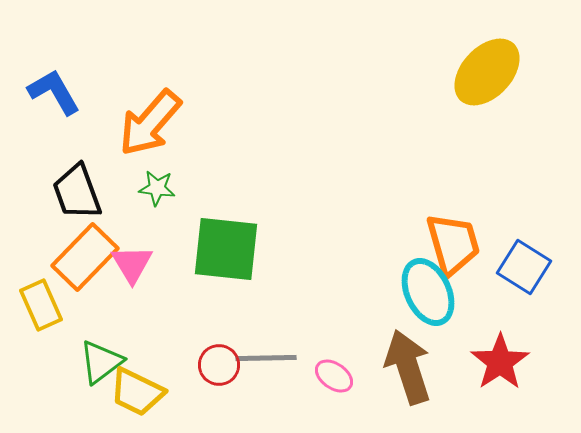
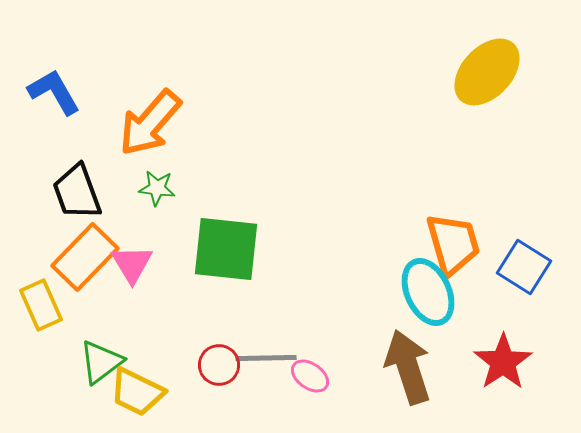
red star: moved 3 px right
pink ellipse: moved 24 px left
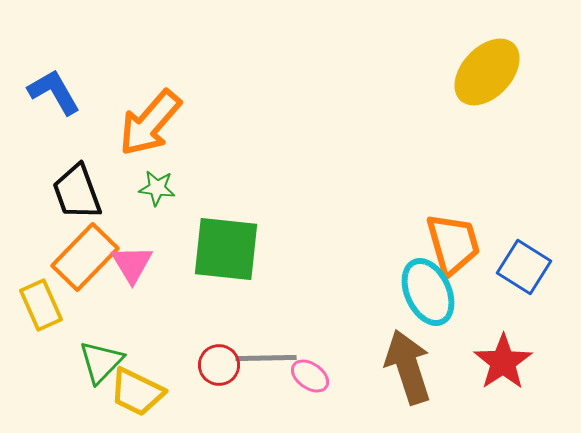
green triangle: rotated 9 degrees counterclockwise
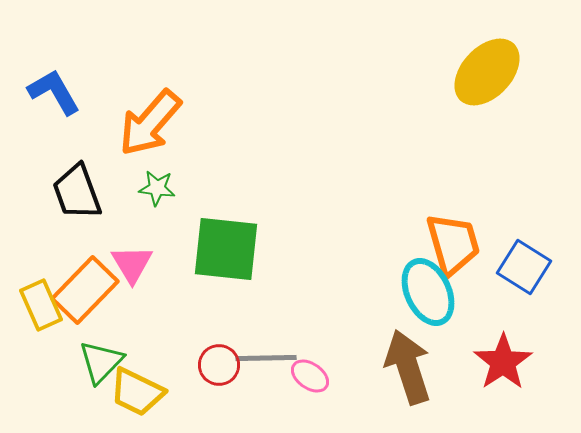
orange rectangle: moved 33 px down
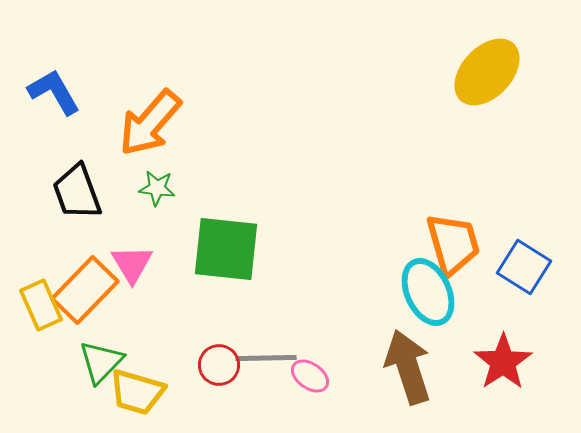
yellow trapezoid: rotated 10 degrees counterclockwise
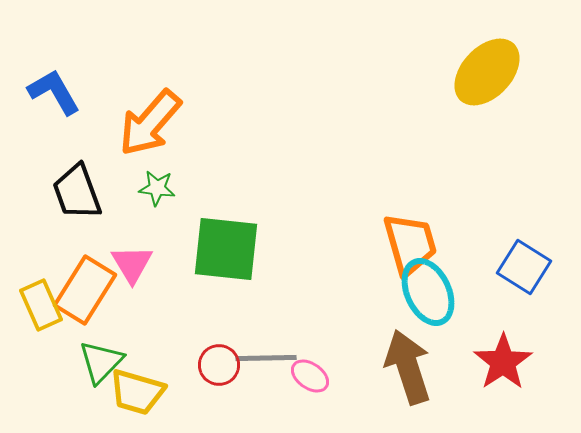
orange trapezoid: moved 43 px left
orange rectangle: rotated 12 degrees counterclockwise
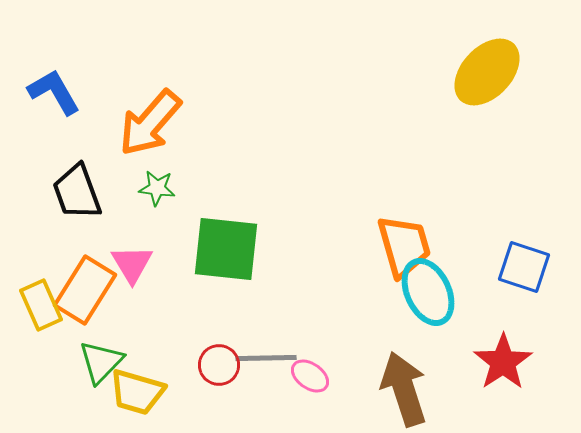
orange trapezoid: moved 6 px left, 2 px down
blue square: rotated 14 degrees counterclockwise
brown arrow: moved 4 px left, 22 px down
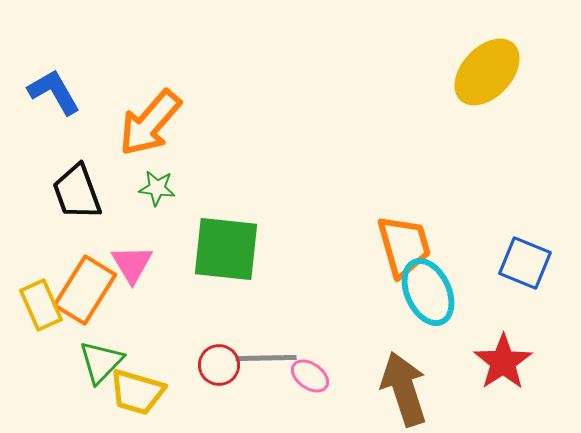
blue square: moved 1 px right, 4 px up; rotated 4 degrees clockwise
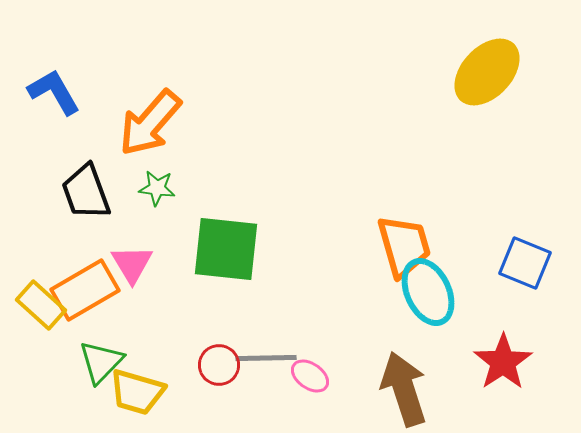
black trapezoid: moved 9 px right
orange rectangle: rotated 28 degrees clockwise
yellow rectangle: rotated 24 degrees counterclockwise
